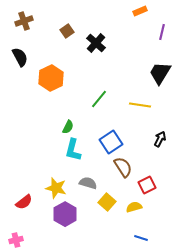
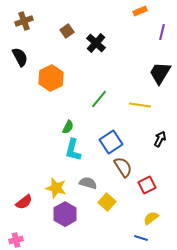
yellow semicircle: moved 17 px right, 11 px down; rotated 21 degrees counterclockwise
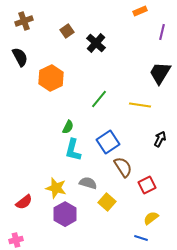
blue square: moved 3 px left
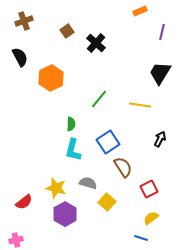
green semicircle: moved 3 px right, 3 px up; rotated 24 degrees counterclockwise
red square: moved 2 px right, 4 px down
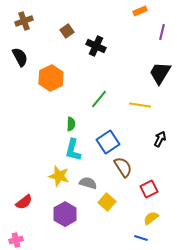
black cross: moved 3 px down; rotated 18 degrees counterclockwise
yellow star: moved 3 px right, 12 px up
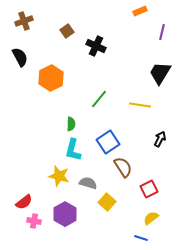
pink cross: moved 18 px right, 19 px up; rotated 24 degrees clockwise
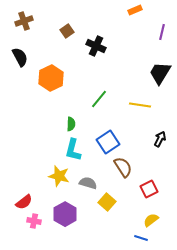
orange rectangle: moved 5 px left, 1 px up
yellow semicircle: moved 2 px down
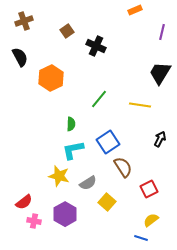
cyan L-shape: rotated 65 degrees clockwise
gray semicircle: rotated 132 degrees clockwise
